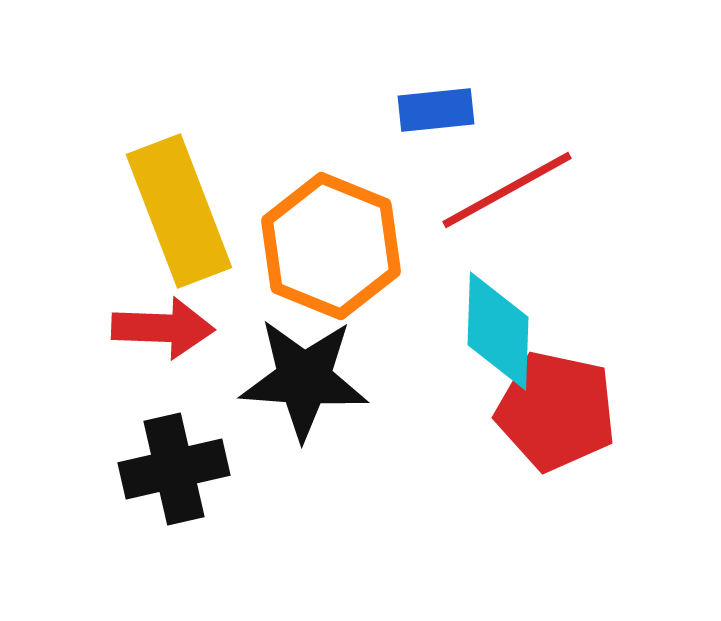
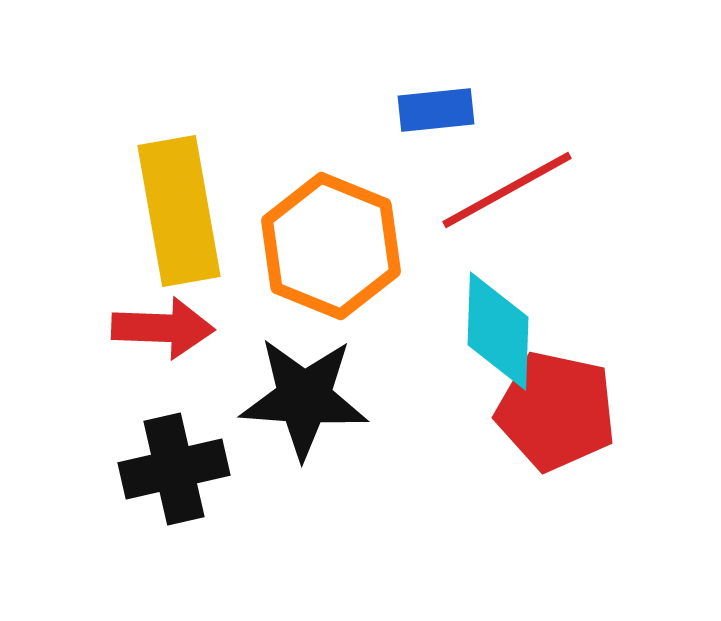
yellow rectangle: rotated 11 degrees clockwise
black star: moved 19 px down
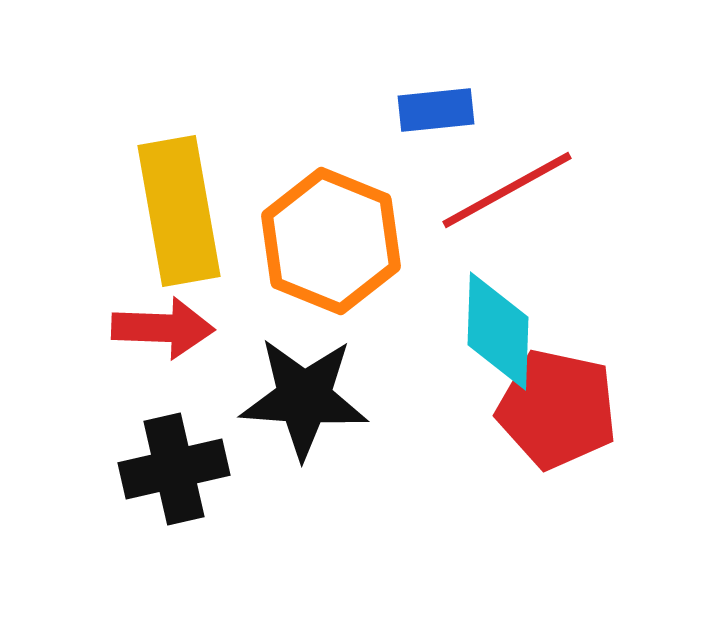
orange hexagon: moved 5 px up
red pentagon: moved 1 px right, 2 px up
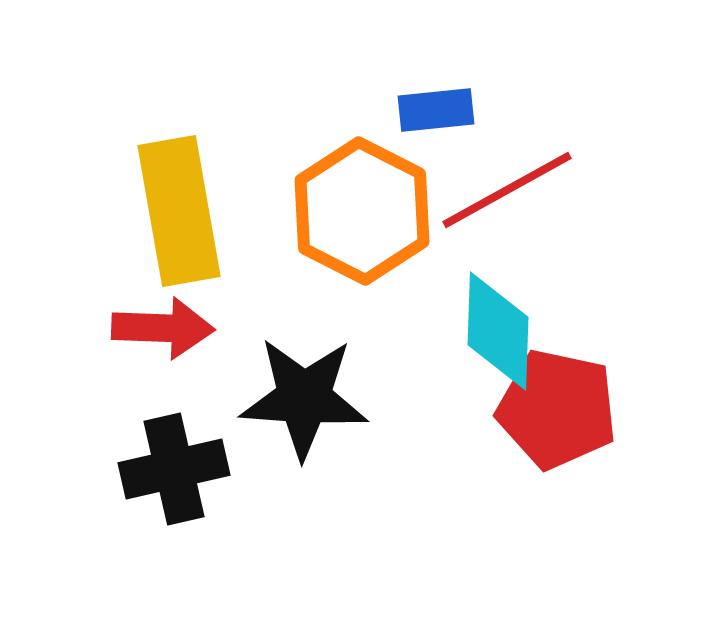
orange hexagon: moved 31 px right, 30 px up; rotated 5 degrees clockwise
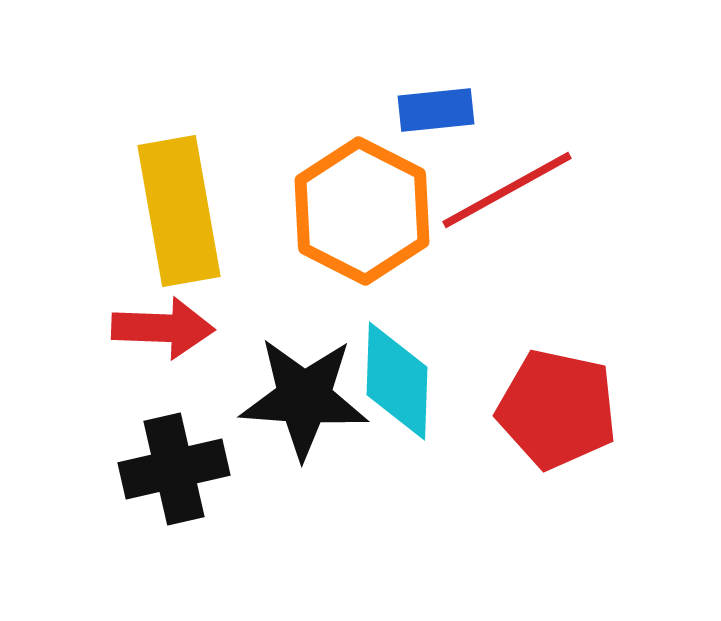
cyan diamond: moved 101 px left, 50 px down
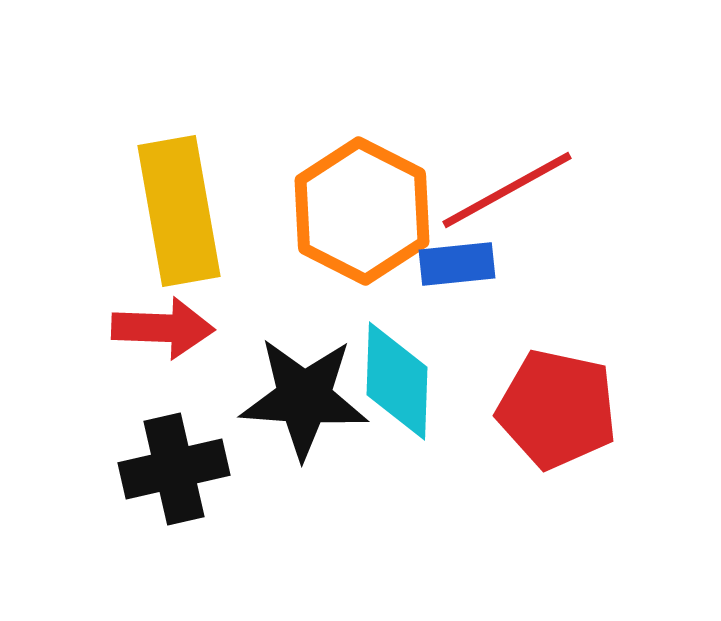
blue rectangle: moved 21 px right, 154 px down
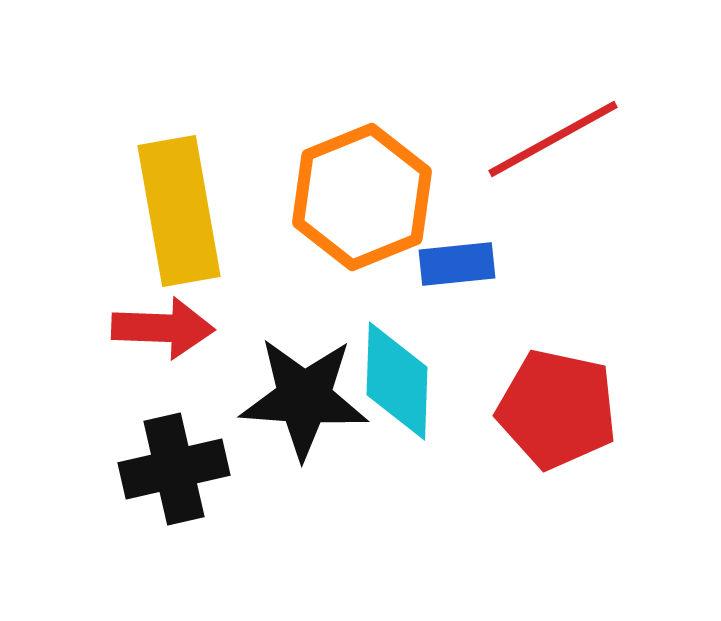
red line: moved 46 px right, 51 px up
orange hexagon: moved 14 px up; rotated 11 degrees clockwise
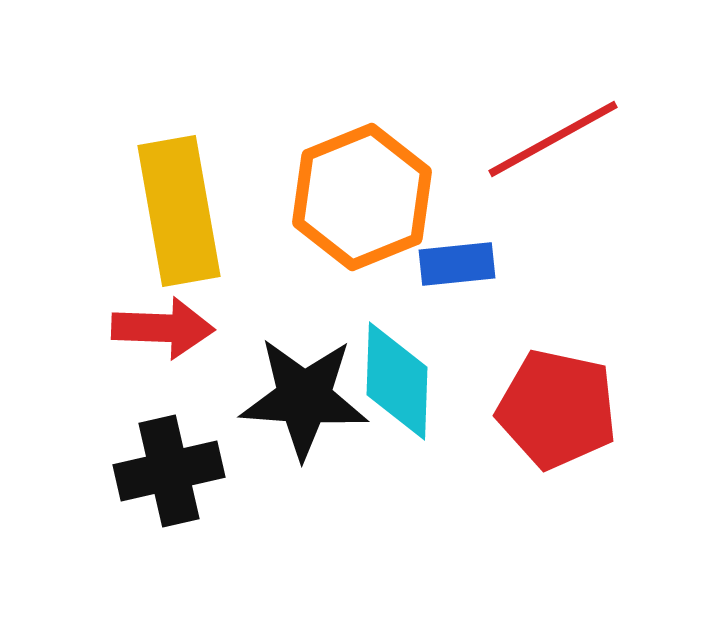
black cross: moved 5 px left, 2 px down
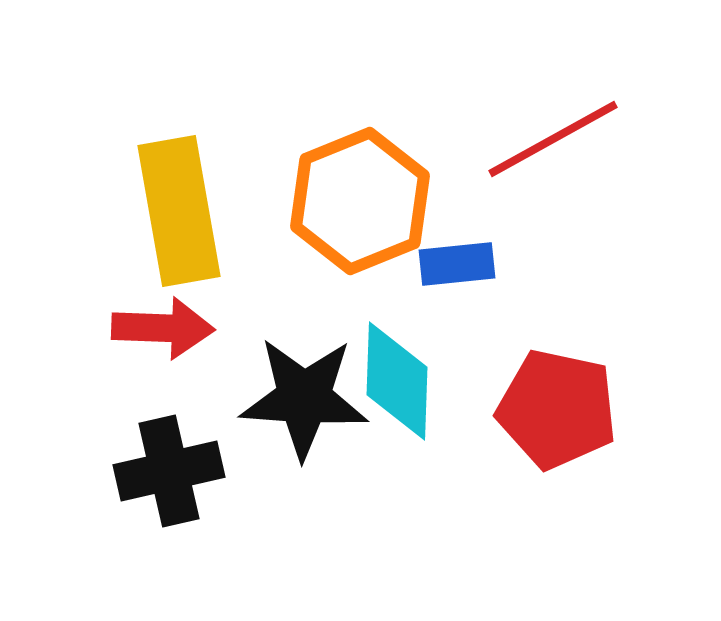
orange hexagon: moved 2 px left, 4 px down
